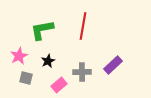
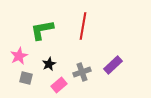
black star: moved 1 px right, 3 px down
gray cross: rotated 18 degrees counterclockwise
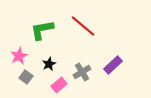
red line: rotated 60 degrees counterclockwise
gray cross: rotated 12 degrees counterclockwise
gray square: moved 1 px up; rotated 24 degrees clockwise
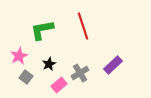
red line: rotated 32 degrees clockwise
gray cross: moved 2 px left, 1 px down
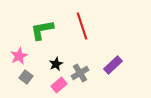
red line: moved 1 px left
black star: moved 7 px right
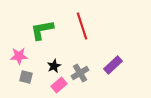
pink star: rotated 24 degrees clockwise
black star: moved 2 px left, 2 px down
gray square: rotated 24 degrees counterclockwise
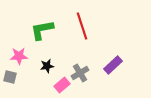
black star: moved 7 px left; rotated 16 degrees clockwise
gray square: moved 16 px left
pink rectangle: moved 3 px right
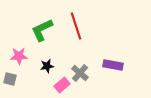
red line: moved 6 px left
green L-shape: rotated 15 degrees counterclockwise
purple rectangle: rotated 54 degrees clockwise
gray cross: rotated 18 degrees counterclockwise
gray square: moved 2 px down
